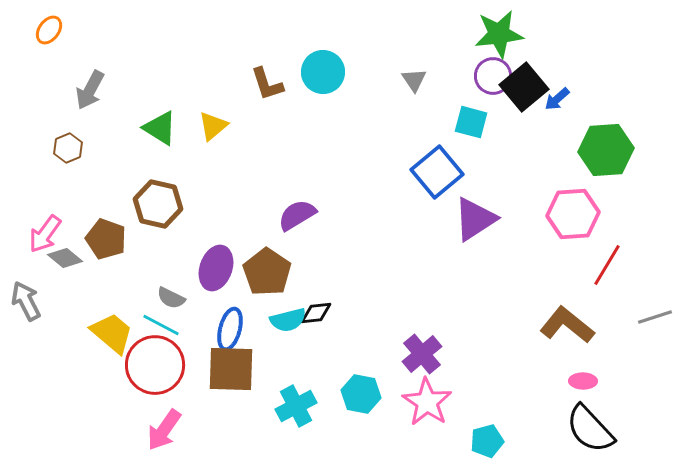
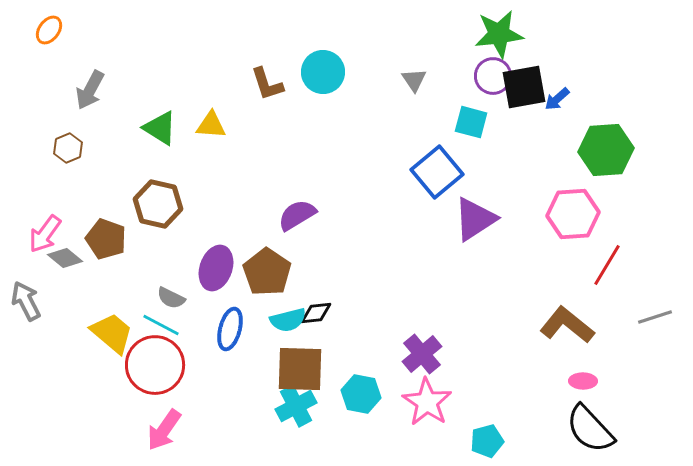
black square at (524, 87): rotated 30 degrees clockwise
yellow triangle at (213, 126): moved 2 px left, 1 px up; rotated 44 degrees clockwise
brown square at (231, 369): moved 69 px right
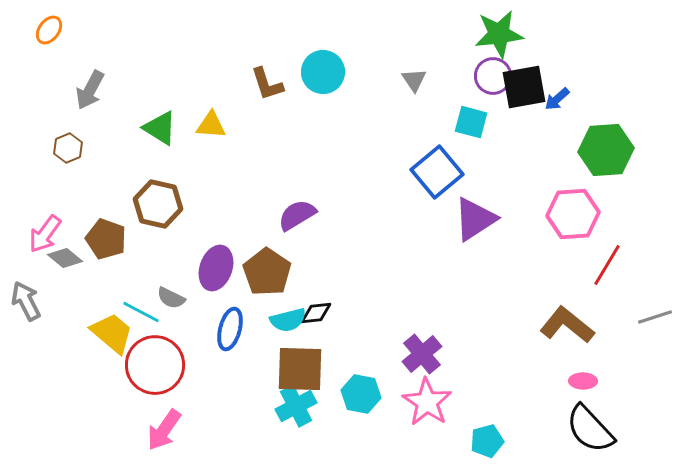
cyan line at (161, 325): moved 20 px left, 13 px up
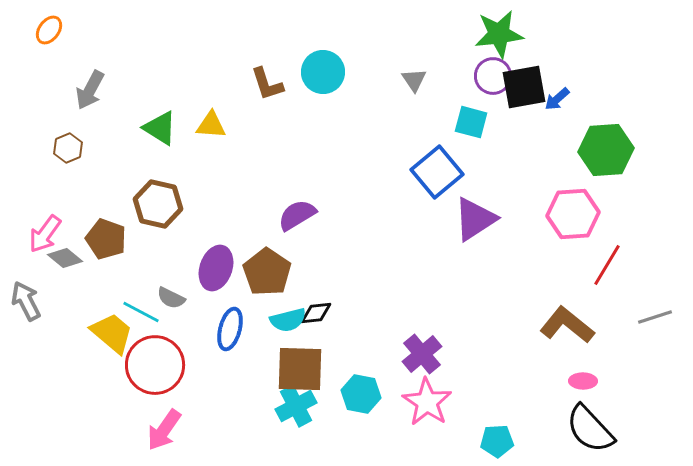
cyan pentagon at (487, 441): moved 10 px right; rotated 12 degrees clockwise
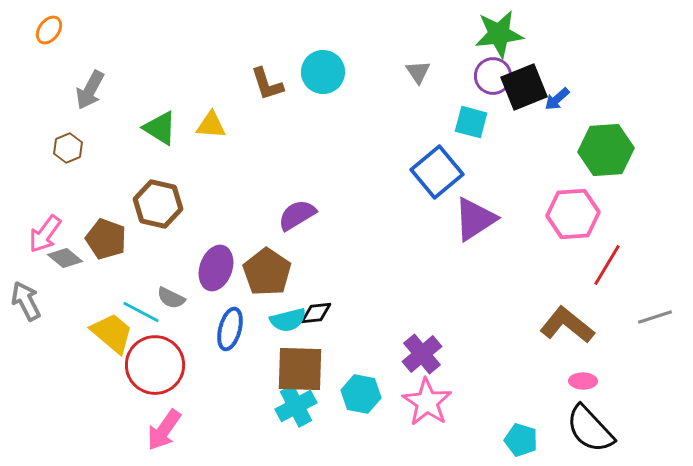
gray triangle at (414, 80): moved 4 px right, 8 px up
black square at (524, 87): rotated 12 degrees counterclockwise
cyan pentagon at (497, 441): moved 24 px right, 1 px up; rotated 20 degrees clockwise
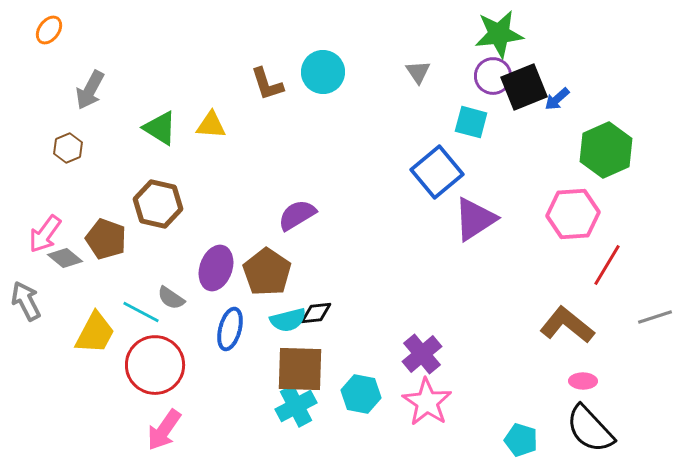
green hexagon at (606, 150): rotated 20 degrees counterclockwise
gray semicircle at (171, 298): rotated 8 degrees clockwise
yellow trapezoid at (112, 333): moved 17 px left; rotated 78 degrees clockwise
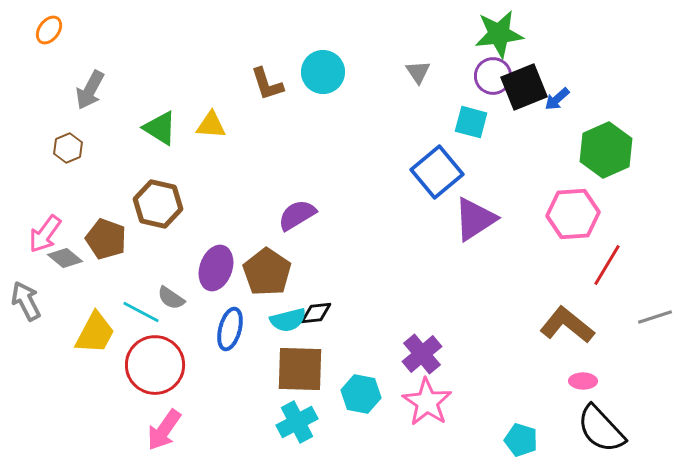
cyan cross at (296, 406): moved 1 px right, 16 px down
black semicircle at (590, 429): moved 11 px right
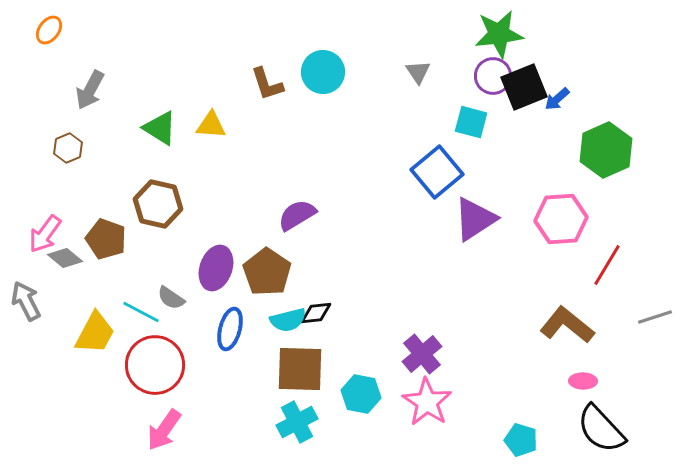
pink hexagon at (573, 214): moved 12 px left, 5 px down
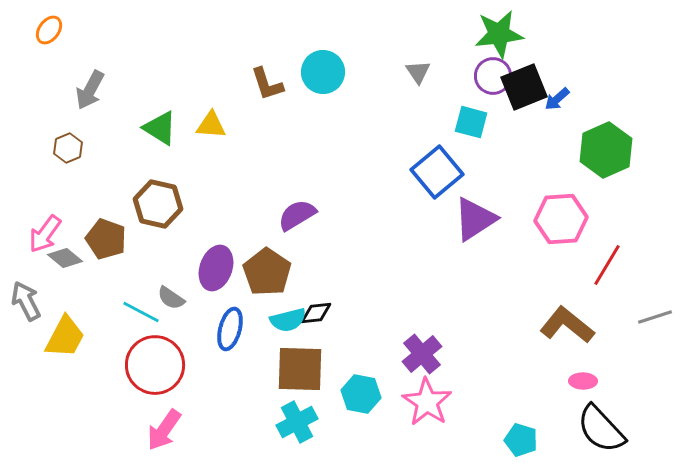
yellow trapezoid at (95, 333): moved 30 px left, 4 px down
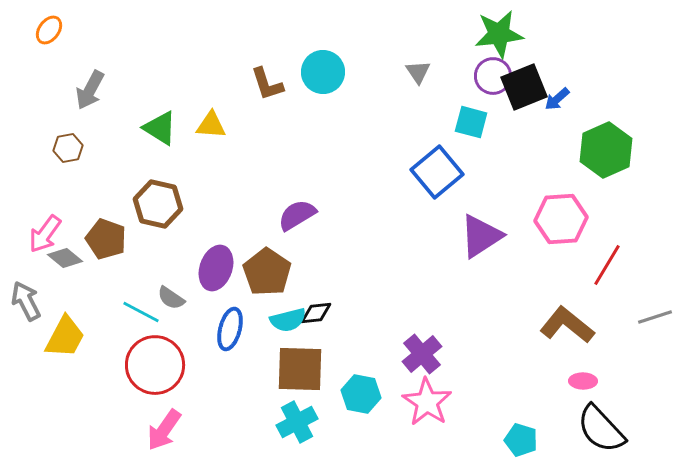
brown hexagon at (68, 148): rotated 12 degrees clockwise
purple triangle at (475, 219): moved 6 px right, 17 px down
